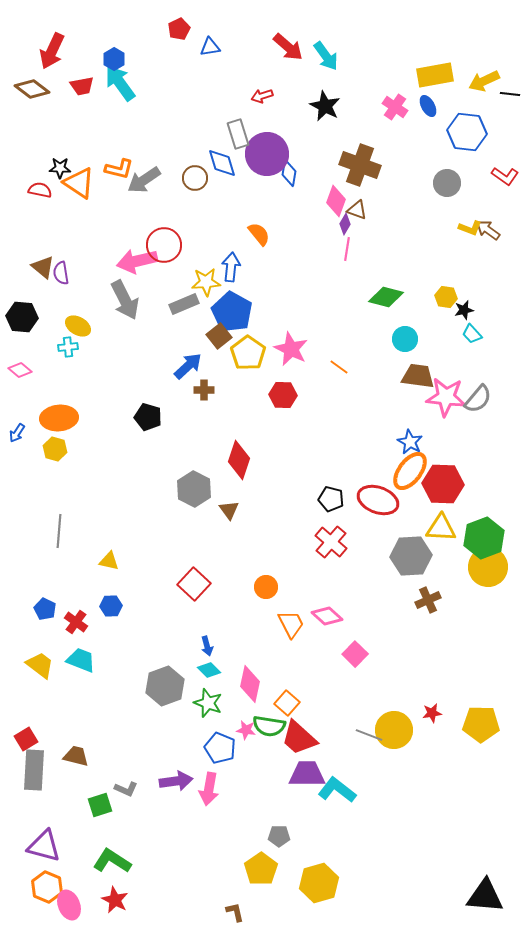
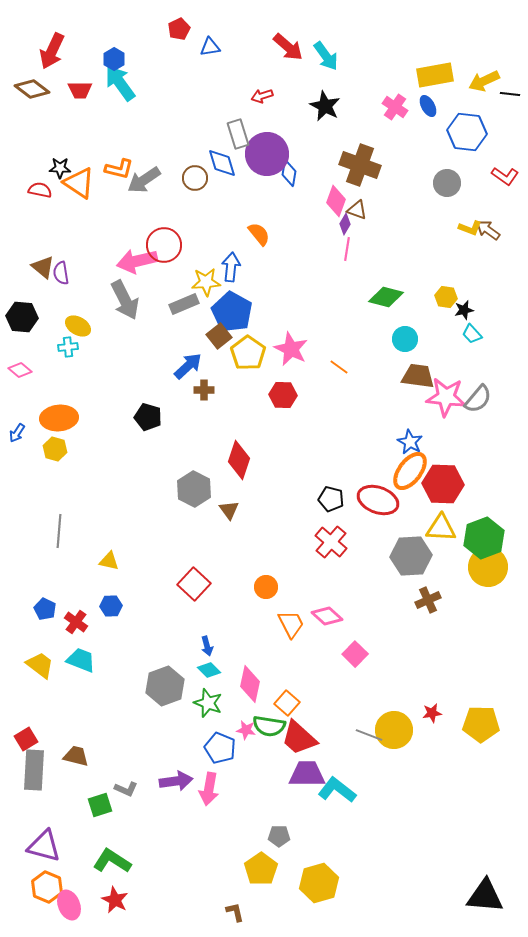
red trapezoid at (82, 86): moved 2 px left, 4 px down; rotated 10 degrees clockwise
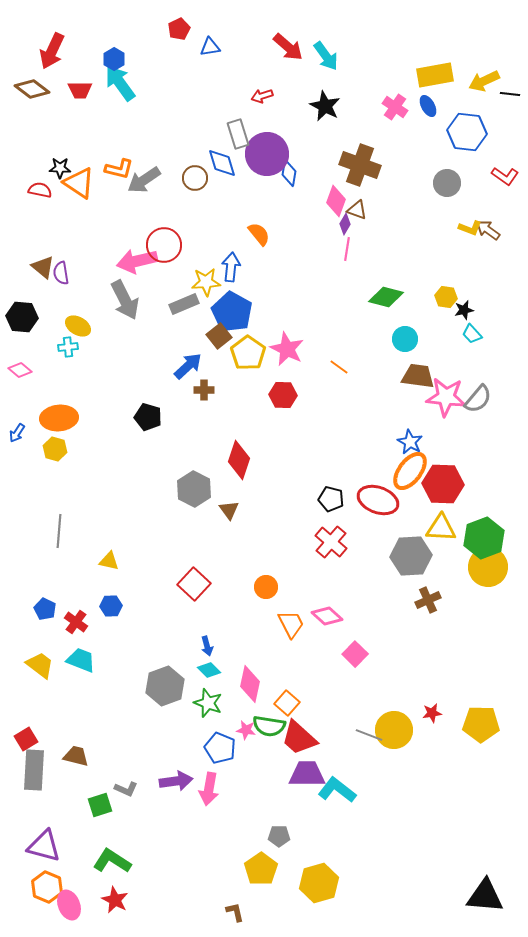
pink star at (291, 349): moved 4 px left
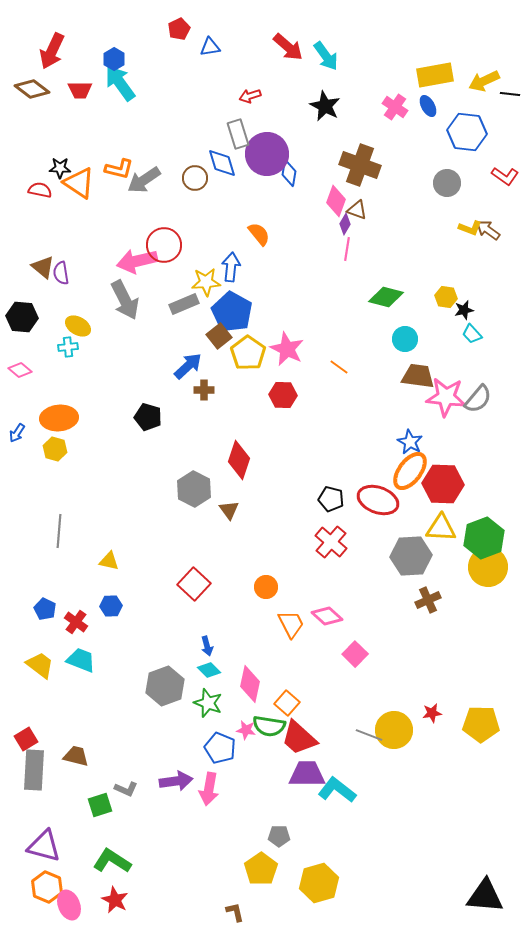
red arrow at (262, 96): moved 12 px left
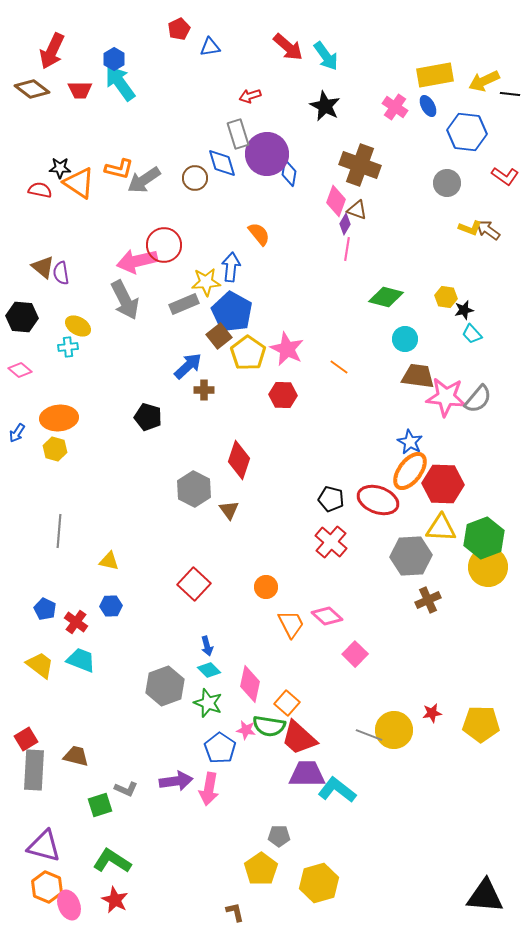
blue pentagon at (220, 748): rotated 12 degrees clockwise
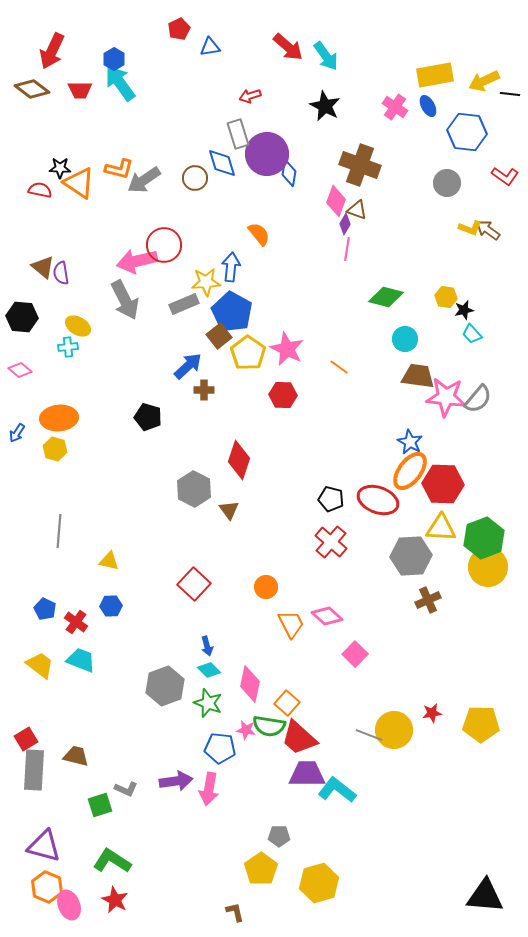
blue pentagon at (220, 748): rotated 28 degrees counterclockwise
